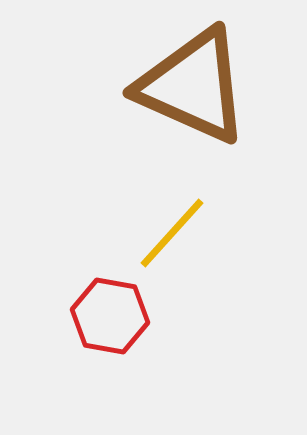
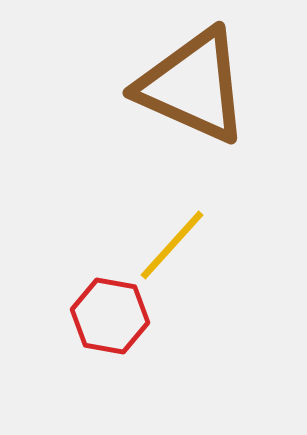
yellow line: moved 12 px down
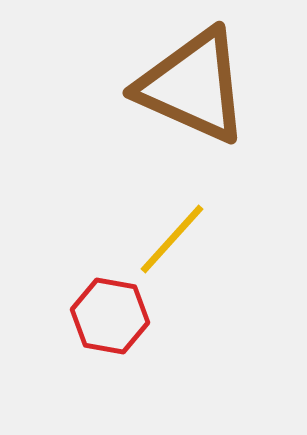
yellow line: moved 6 px up
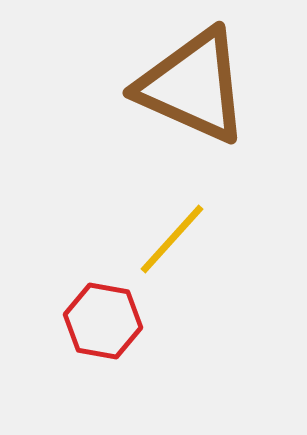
red hexagon: moved 7 px left, 5 px down
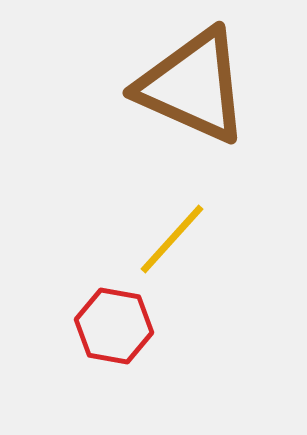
red hexagon: moved 11 px right, 5 px down
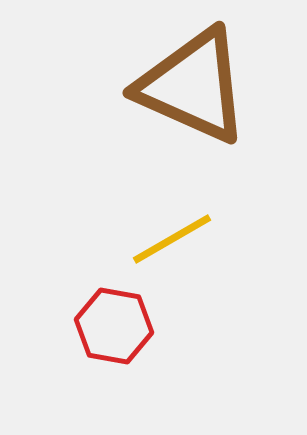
yellow line: rotated 18 degrees clockwise
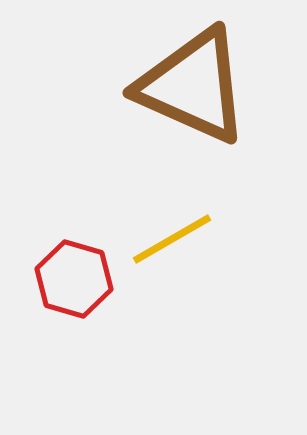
red hexagon: moved 40 px left, 47 px up; rotated 6 degrees clockwise
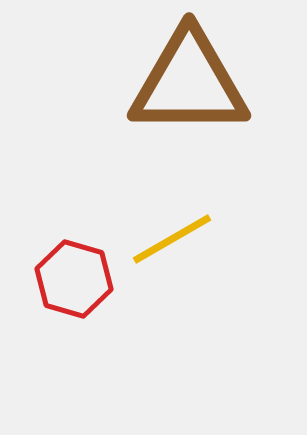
brown triangle: moved 4 px left, 3 px up; rotated 24 degrees counterclockwise
